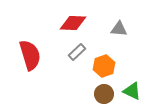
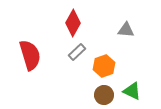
red diamond: rotated 64 degrees counterclockwise
gray triangle: moved 7 px right, 1 px down
brown circle: moved 1 px down
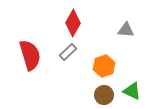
gray rectangle: moved 9 px left
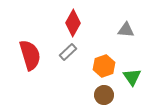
green triangle: moved 14 px up; rotated 30 degrees clockwise
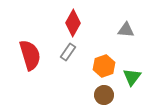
gray rectangle: rotated 12 degrees counterclockwise
green triangle: rotated 12 degrees clockwise
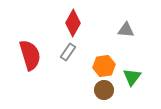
orange hexagon: rotated 10 degrees clockwise
brown circle: moved 5 px up
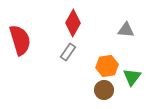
red semicircle: moved 10 px left, 15 px up
orange hexagon: moved 3 px right
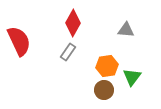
red semicircle: moved 1 px left, 1 px down; rotated 8 degrees counterclockwise
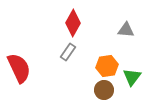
red semicircle: moved 27 px down
